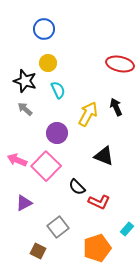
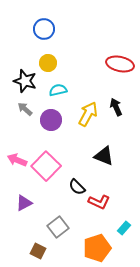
cyan semicircle: rotated 78 degrees counterclockwise
purple circle: moved 6 px left, 13 px up
cyan rectangle: moved 3 px left, 1 px up
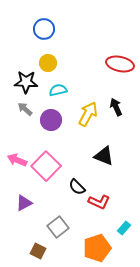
black star: moved 1 px right, 1 px down; rotated 15 degrees counterclockwise
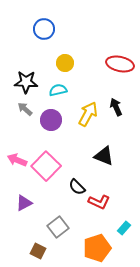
yellow circle: moved 17 px right
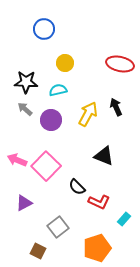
cyan rectangle: moved 9 px up
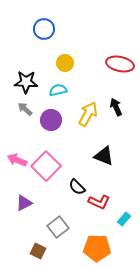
orange pentagon: rotated 20 degrees clockwise
